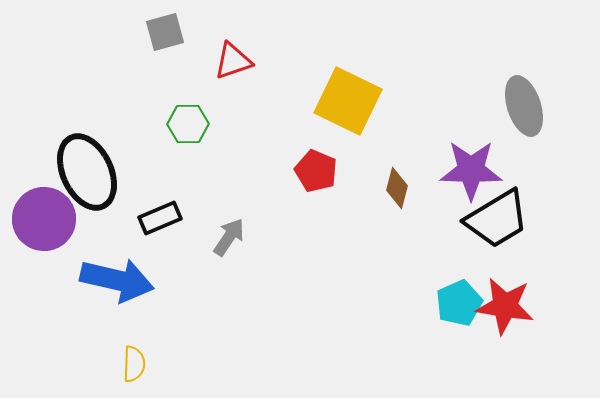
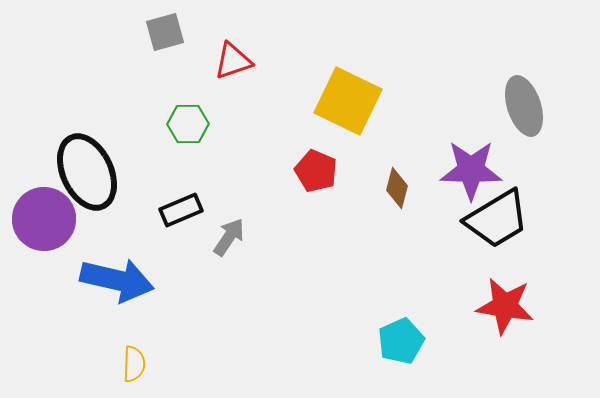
black rectangle: moved 21 px right, 8 px up
cyan pentagon: moved 58 px left, 38 px down
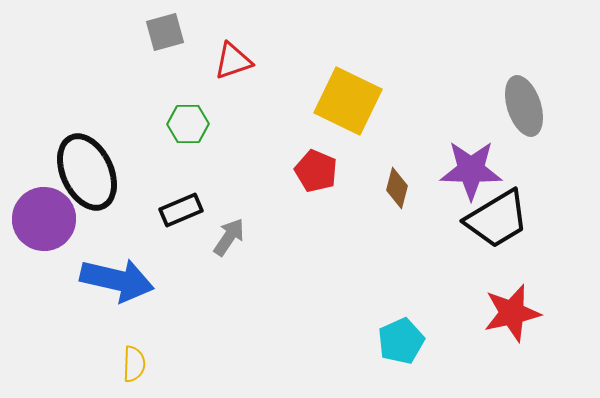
red star: moved 7 px right, 7 px down; rotated 22 degrees counterclockwise
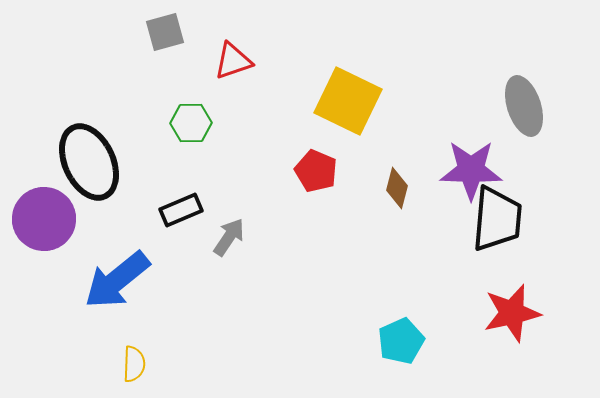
green hexagon: moved 3 px right, 1 px up
black ellipse: moved 2 px right, 10 px up
black trapezoid: rotated 54 degrees counterclockwise
blue arrow: rotated 128 degrees clockwise
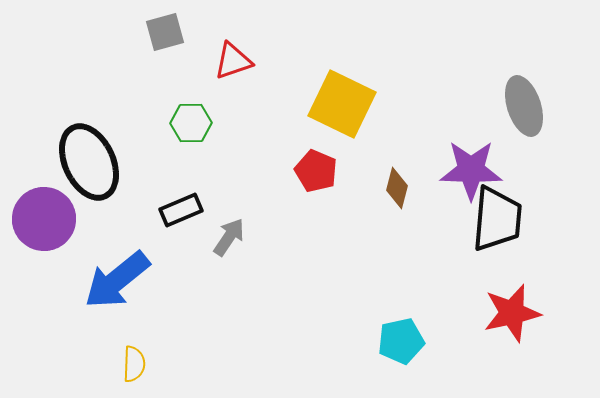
yellow square: moved 6 px left, 3 px down
cyan pentagon: rotated 12 degrees clockwise
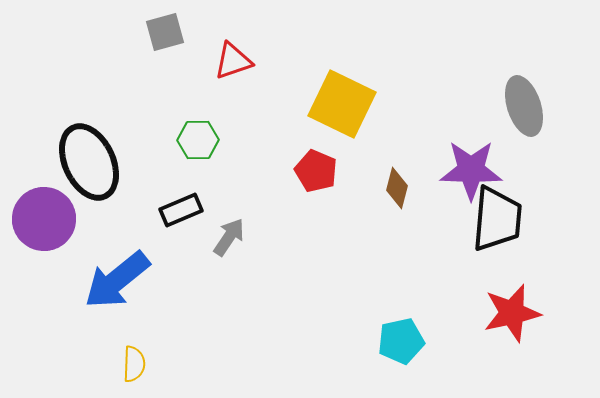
green hexagon: moved 7 px right, 17 px down
